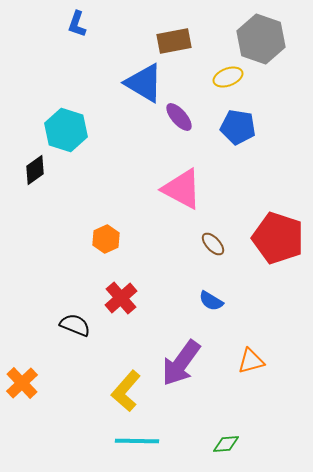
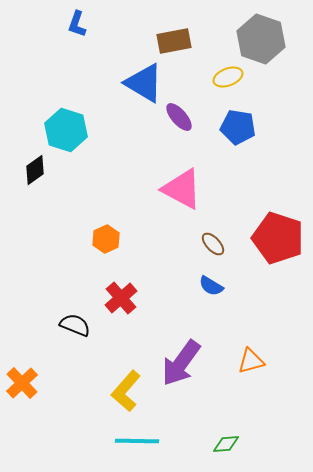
blue semicircle: moved 15 px up
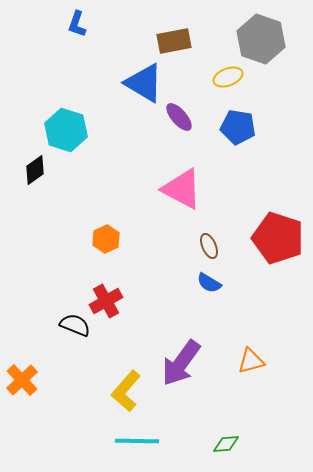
brown ellipse: moved 4 px left, 2 px down; rotated 20 degrees clockwise
blue semicircle: moved 2 px left, 3 px up
red cross: moved 15 px left, 3 px down; rotated 12 degrees clockwise
orange cross: moved 3 px up
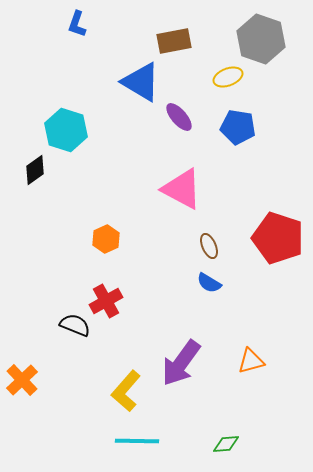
blue triangle: moved 3 px left, 1 px up
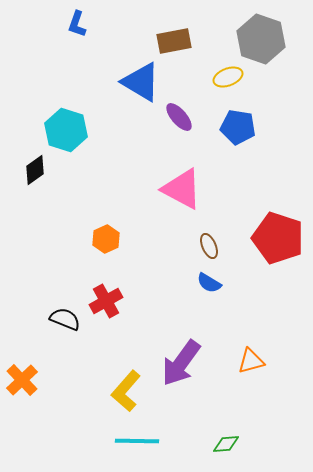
black semicircle: moved 10 px left, 6 px up
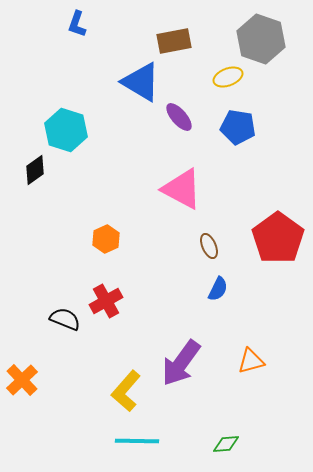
red pentagon: rotated 18 degrees clockwise
blue semicircle: moved 9 px right, 6 px down; rotated 95 degrees counterclockwise
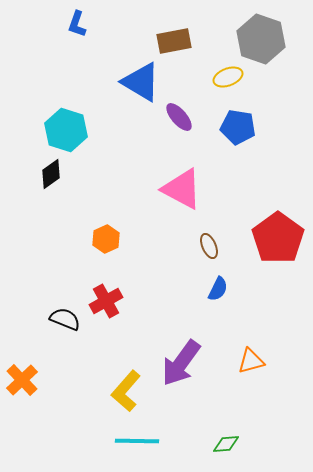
black diamond: moved 16 px right, 4 px down
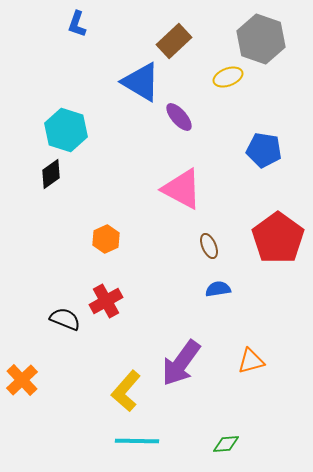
brown rectangle: rotated 32 degrees counterclockwise
blue pentagon: moved 26 px right, 23 px down
blue semicircle: rotated 125 degrees counterclockwise
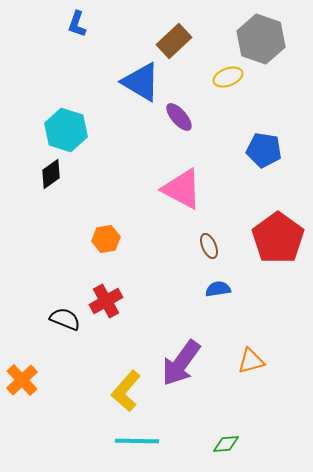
orange hexagon: rotated 16 degrees clockwise
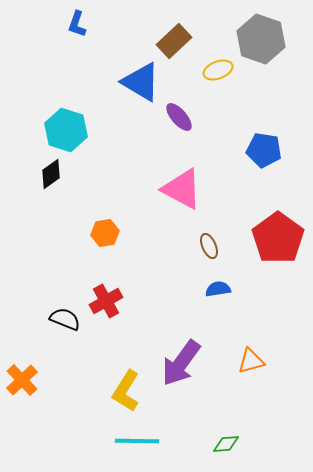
yellow ellipse: moved 10 px left, 7 px up
orange hexagon: moved 1 px left, 6 px up
yellow L-shape: rotated 9 degrees counterclockwise
